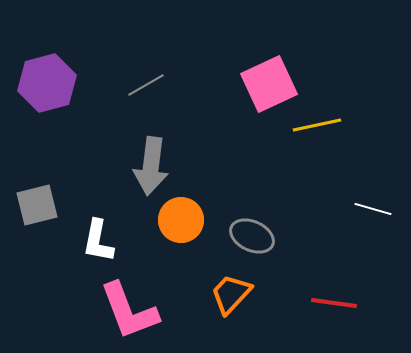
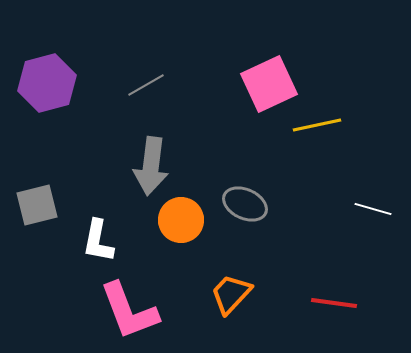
gray ellipse: moved 7 px left, 32 px up
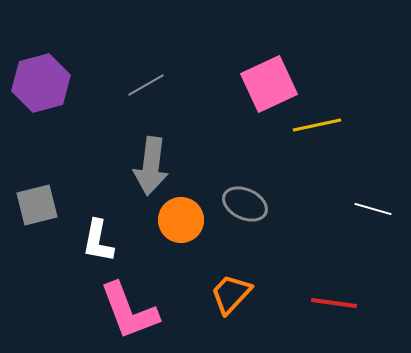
purple hexagon: moved 6 px left
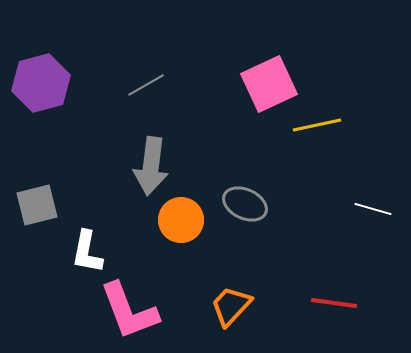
white L-shape: moved 11 px left, 11 px down
orange trapezoid: moved 12 px down
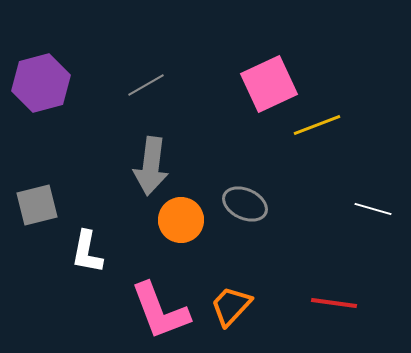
yellow line: rotated 9 degrees counterclockwise
pink L-shape: moved 31 px right
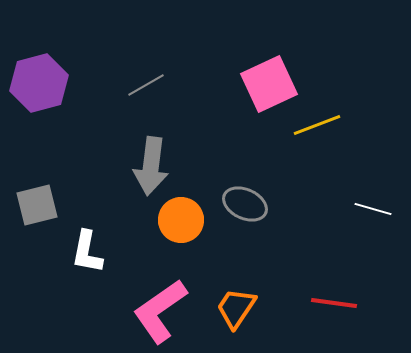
purple hexagon: moved 2 px left
orange trapezoid: moved 5 px right, 2 px down; rotated 9 degrees counterclockwise
pink L-shape: rotated 76 degrees clockwise
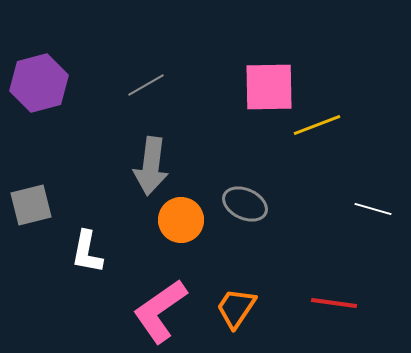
pink square: moved 3 px down; rotated 24 degrees clockwise
gray square: moved 6 px left
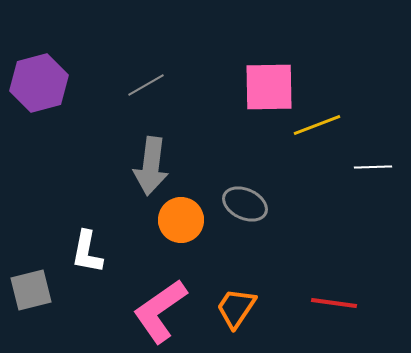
gray square: moved 85 px down
white line: moved 42 px up; rotated 18 degrees counterclockwise
